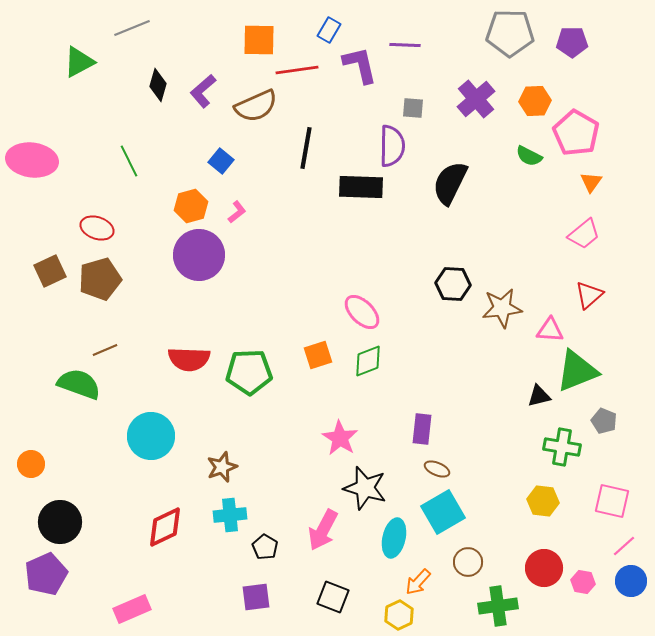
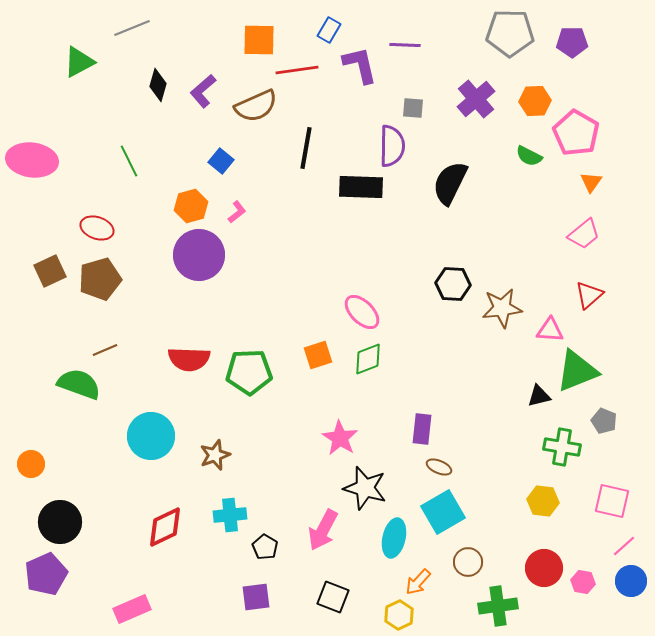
green diamond at (368, 361): moved 2 px up
brown star at (222, 467): moved 7 px left, 12 px up
brown ellipse at (437, 469): moved 2 px right, 2 px up
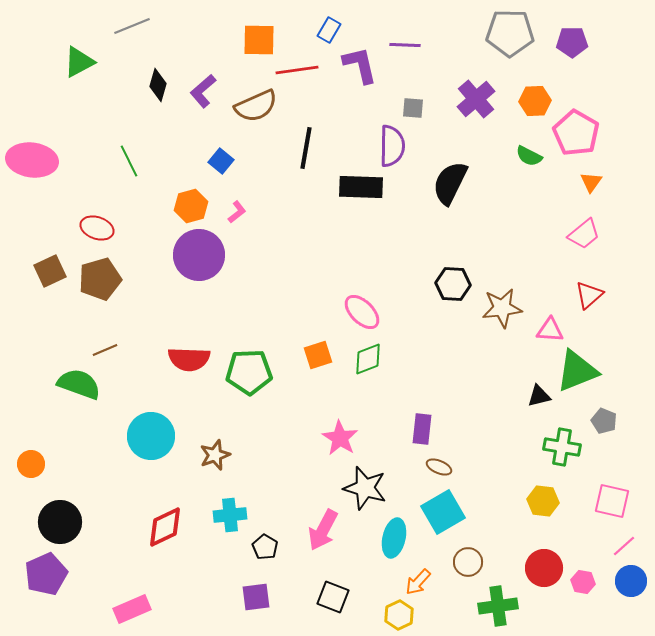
gray line at (132, 28): moved 2 px up
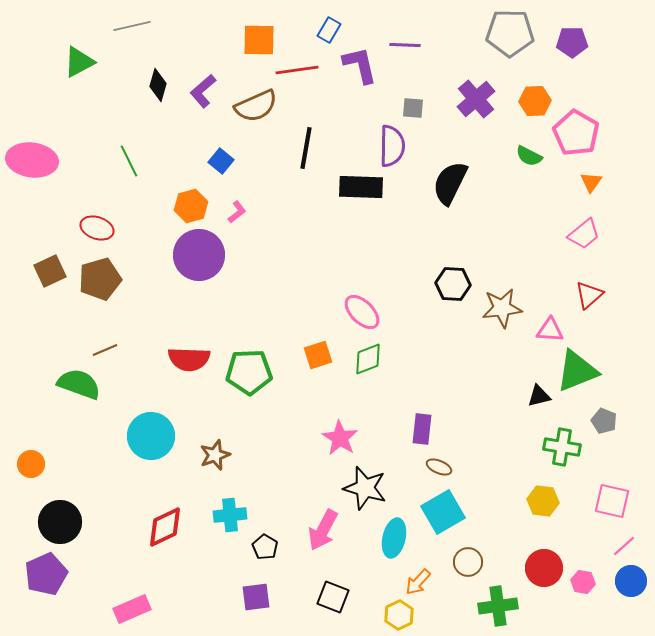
gray line at (132, 26): rotated 9 degrees clockwise
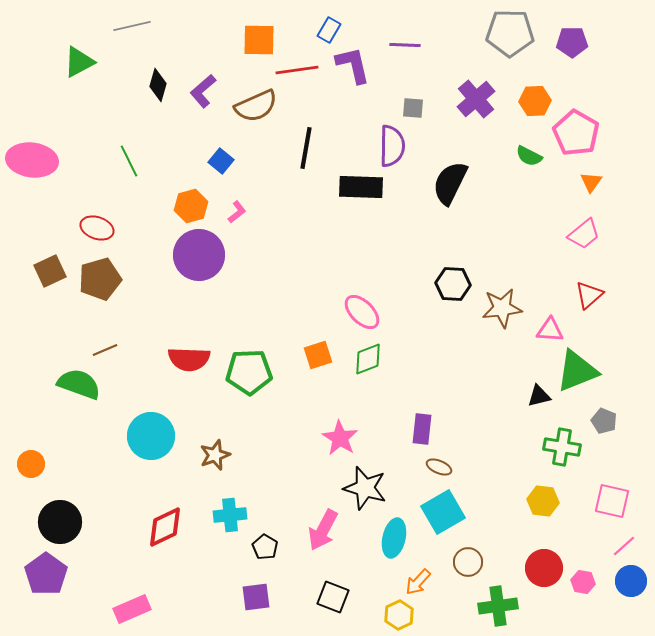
purple L-shape at (360, 65): moved 7 px left
purple pentagon at (46, 574): rotated 12 degrees counterclockwise
